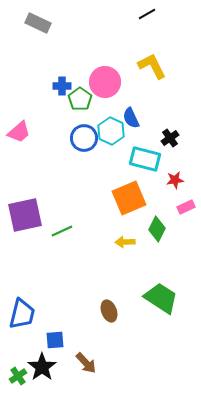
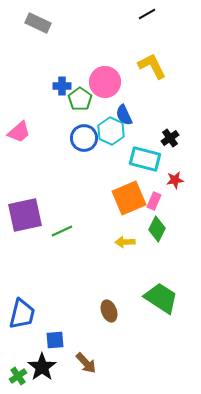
blue semicircle: moved 7 px left, 3 px up
pink rectangle: moved 32 px left, 6 px up; rotated 42 degrees counterclockwise
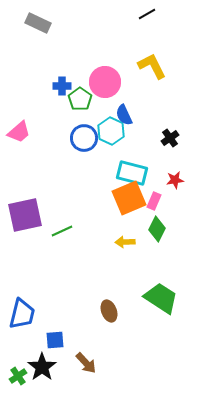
cyan rectangle: moved 13 px left, 14 px down
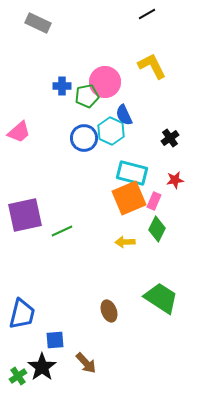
green pentagon: moved 7 px right, 3 px up; rotated 25 degrees clockwise
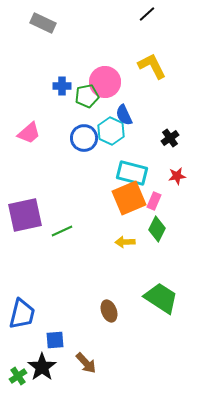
black line: rotated 12 degrees counterclockwise
gray rectangle: moved 5 px right
pink trapezoid: moved 10 px right, 1 px down
red star: moved 2 px right, 4 px up
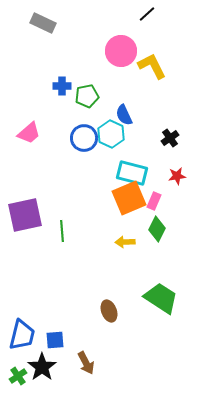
pink circle: moved 16 px right, 31 px up
cyan hexagon: moved 3 px down
green line: rotated 70 degrees counterclockwise
blue trapezoid: moved 21 px down
brown arrow: rotated 15 degrees clockwise
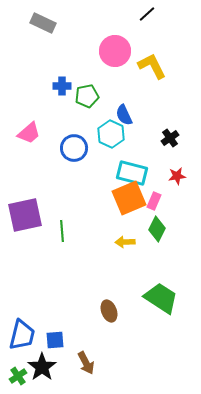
pink circle: moved 6 px left
blue circle: moved 10 px left, 10 px down
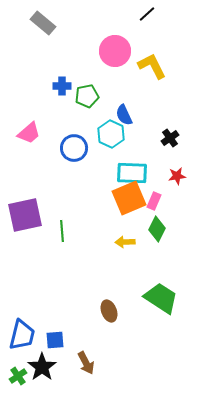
gray rectangle: rotated 15 degrees clockwise
cyan rectangle: rotated 12 degrees counterclockwise
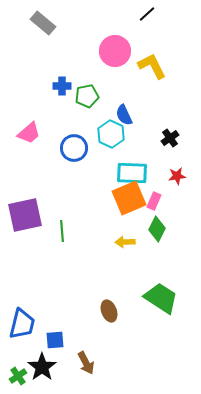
blue trapezoid: moved 11 px up
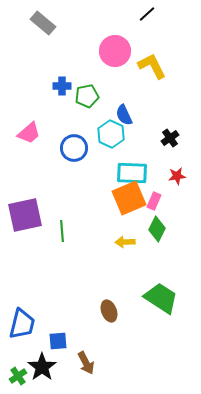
blue square: moved 3 px right, 1 px down
